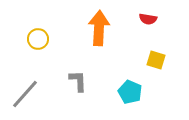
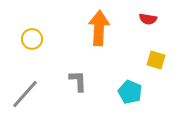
yellow circle: moved 6 px left
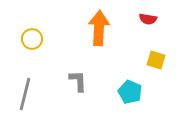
gray line: rotated 28 degrees counterclockwise
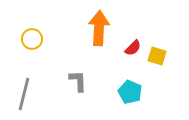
red semicircle: moved 15 px left, 29 px down; rotated 54 degrees counterclockwise
yellow square: moved 1 px right, 4 px up
gray line: moved 1 px left
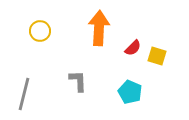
yellow circle: moved 8 px right, 8 px up
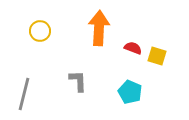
red semicircle: rotated 114 degrees counterclockwise
